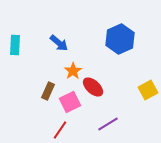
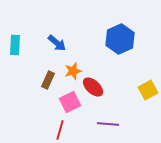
blue arrow: moved 2 px left
orange star: rotated 18 degrees clockwise
brown rectangle: moved 11 px up
purple line: rotated 35 degrees clockwise
red line: rotated 18 degrees counterclockwise
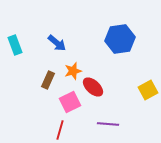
blue hexagon: rotated 16 degrees clockwise
cyan rectangle: rotated 24 degrees counterclockwise
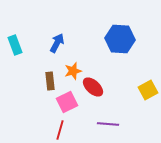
blue hexagon: rotated 12 degrees clockwise
blue arrow: rotated 102 degrees counterclockwise
brown rectangle: moved 2 px right, 1 px down; rotated 30 degrees counterclockwise
pink square: moved 3 px left
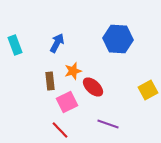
blue hexagon: moved 2 px left
purple line: rotated 15 degrees clockwise
red line: rotated 60 degrees counterclockwise
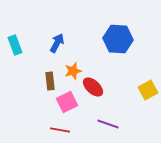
red line: rotated 36 degrees counterclockwise
